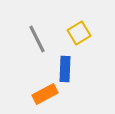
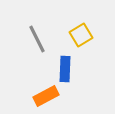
yellow square: moved 2 px right, 2 px down
orange rectangle: moved 1 px right, 2 px down
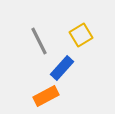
gray line: moved 2 px right, 2 px down
blue rectangle: moved 3 px left, 1 px up; rotated 40 degrees clockwise
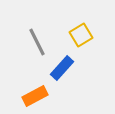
gray line: moved 2 px left, 1 px down
orange rectangle: moved 11 px left
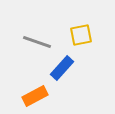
yellow square: rotated 20 degrees clockwise
gray line: rotated 44 degrees counterclockwise
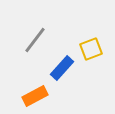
yellow square: moved 10 px right, 14 px down; rotated 10 degrees counterclockwise
gray line: moved 2 px left, 2 px up; rotated 72 degrees counterclockwise
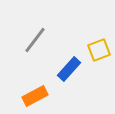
yellow square: moved 8 px right, 1 px down
blue rectangle: moved 7 px right, 1 px down
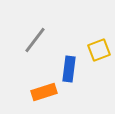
blue rectangle: rotated 35 degrees counterclockwise
orange rectangle: moved 9 px right, 4 px up; rotated 10 degrees clockwise
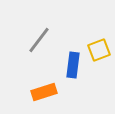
gray line: moved 4 px right
blue rectangle: moved 4 px right, 4 px up
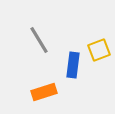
gray line: rotated 68 degrees counterclockwise
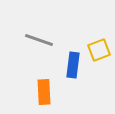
gray line: rotated 40 degrees counterclockwise
orange rectangle: rotated 75 degrees counterclockwise
